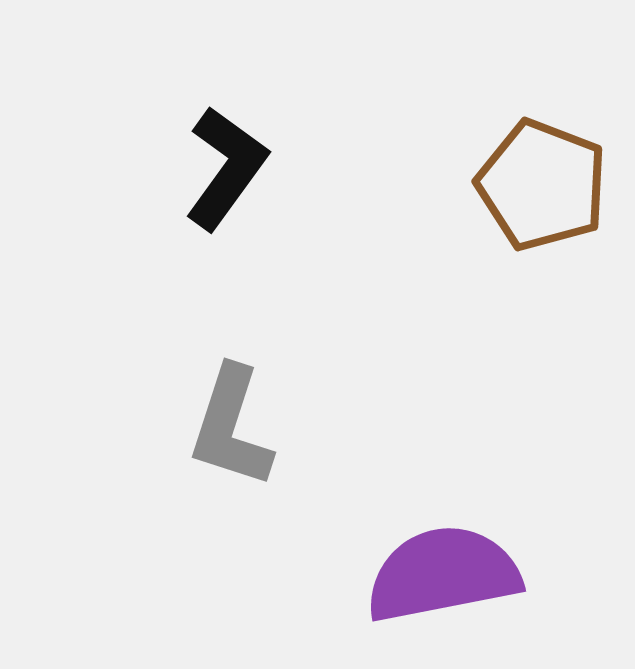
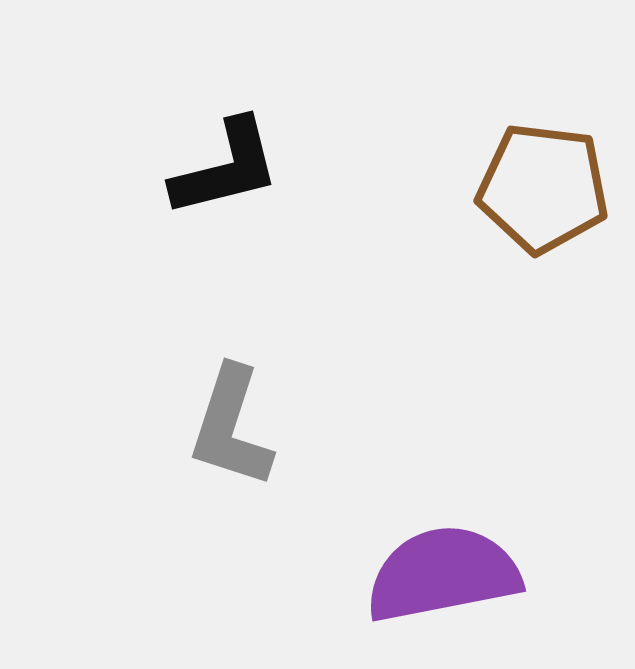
black L-shape: rotated 40 degrees clockwise
brown pentagon: moved 1 px right, 3 px down; rotated 14 degrees counterclockwise
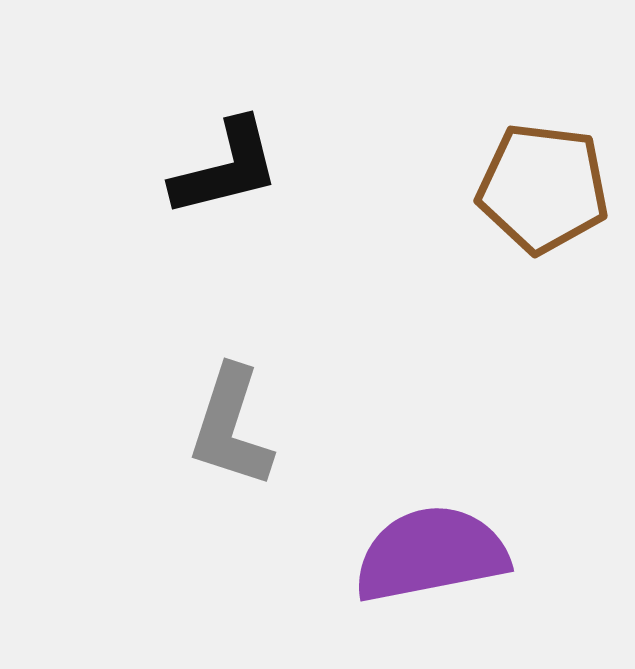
purple semicircle: moved 12 px left, 20 px up
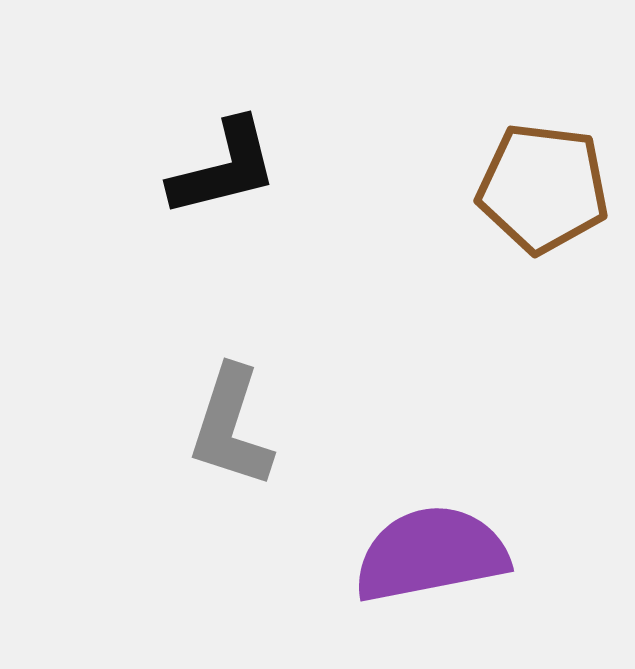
black L-shape: moved 2 px left
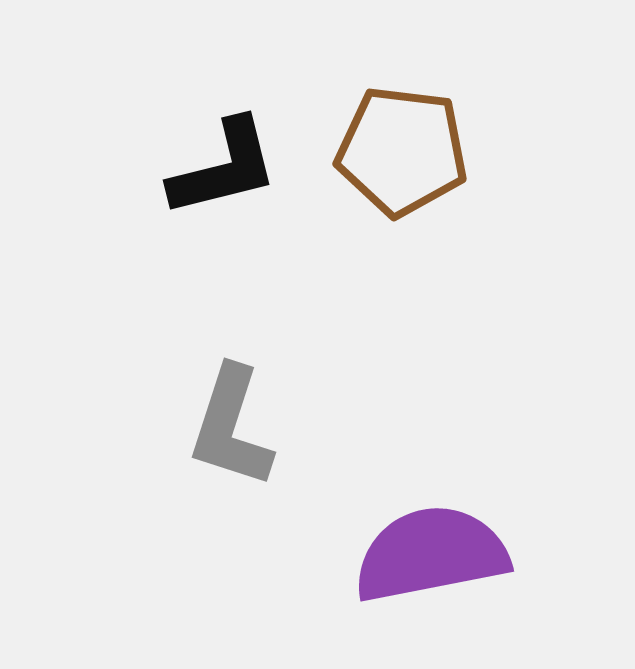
brown pentagon: moved 141 px left, 37 px up
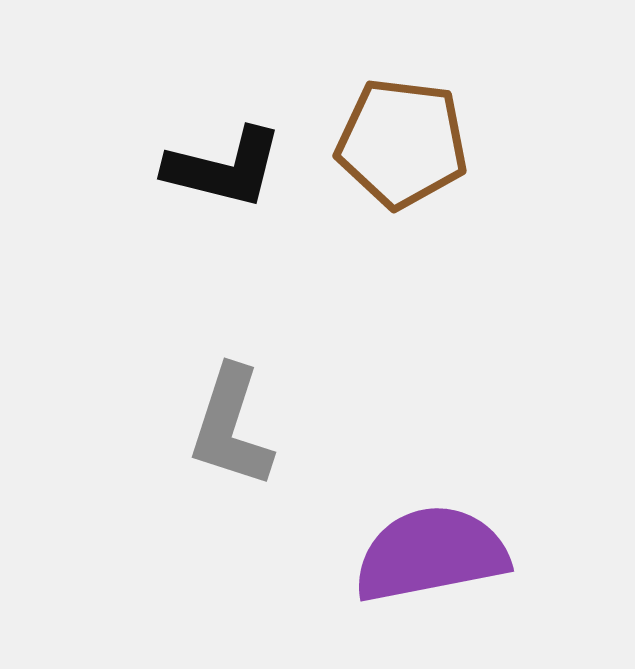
brown pentagon: moved 8 px up
black L-shape: rotated 28 degrees clockwise
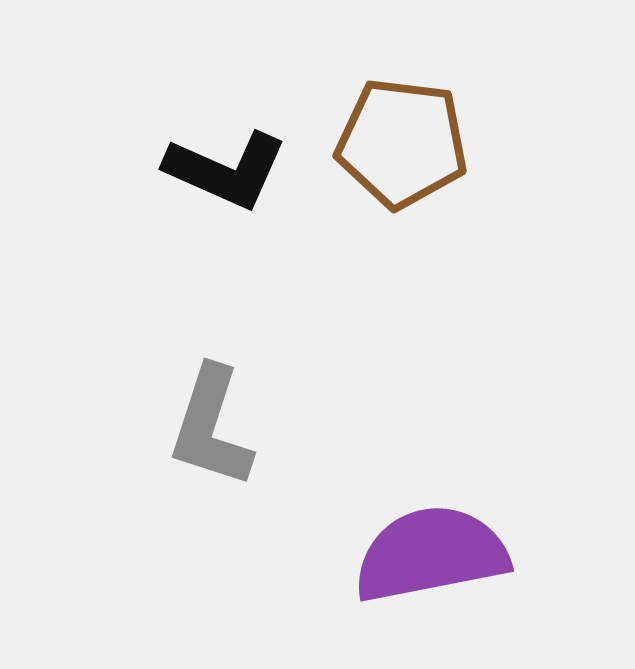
black L-shape: moved 2 px right, 2 px down; rotated 10 degrees clockwise
gray L-shape: moved 20 px left
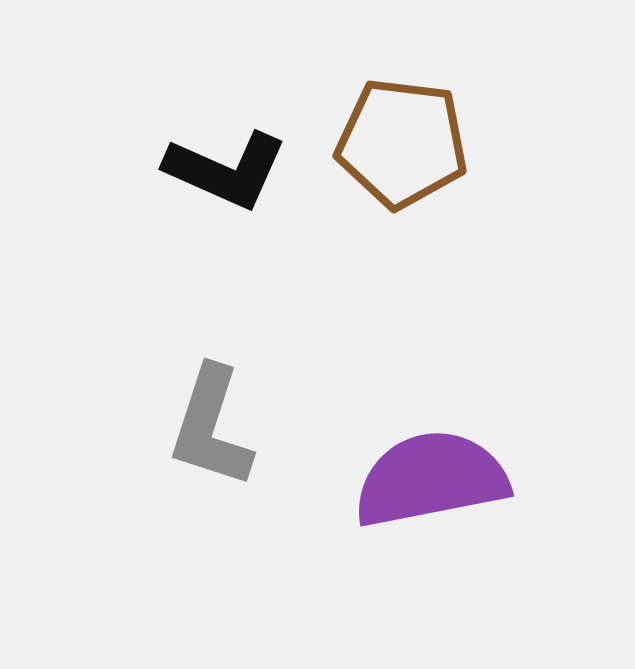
purple semicircle: moved 75 px up
